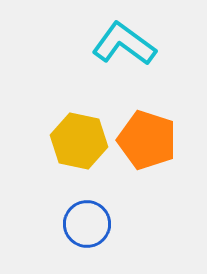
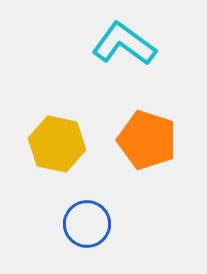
yellow hexagon: moved 22 px left, 3 px down
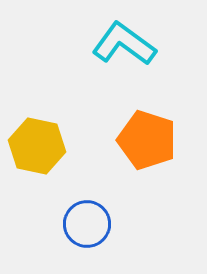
yellow hexagon: moved 20 px left, 2 px down
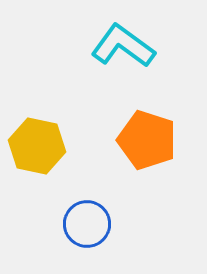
cyan L-shape: moved 1 px left, 2 px down
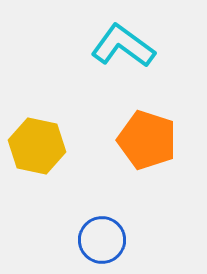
blue circle: moved 15 px right, 16 px down
